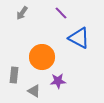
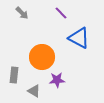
gray arrow: rotated 80 degrees counterclockwise
purple star: moved 1 px left, 1 px up
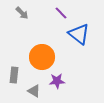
blue triangle: moved 4 px up; rotated 10 degrees clockwise
purple star: moved 1 px down
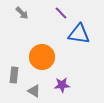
blue triangle: rotated 30 degrees counterclockwise
purple star: moved 5 px right, 4 px down
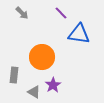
purple star: moved 9 px left; rotated 28 degrees counterclockwise
gray triangle: moved 1 px down
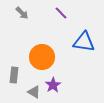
blue triangle: moved 5 px right, 8 px down
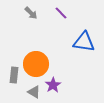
gray arrow: moved 9 px right
orange circle: moved 6 px left, 7 px down
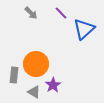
blue triangle: moved 13 px up; rotated 50 degrees counterclockwise
